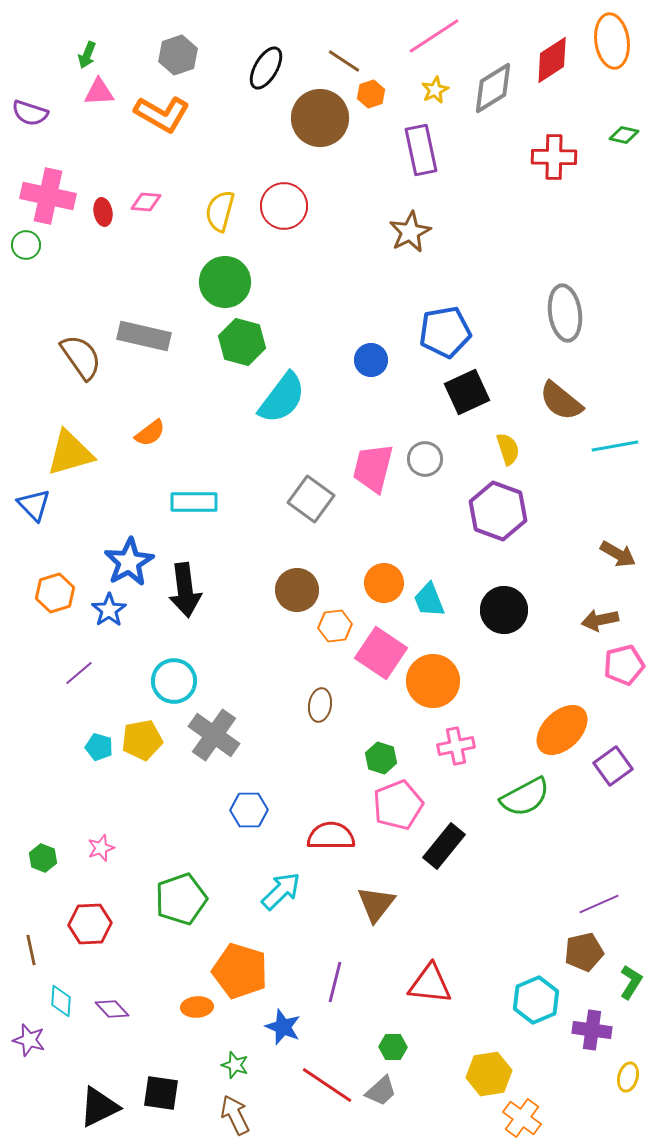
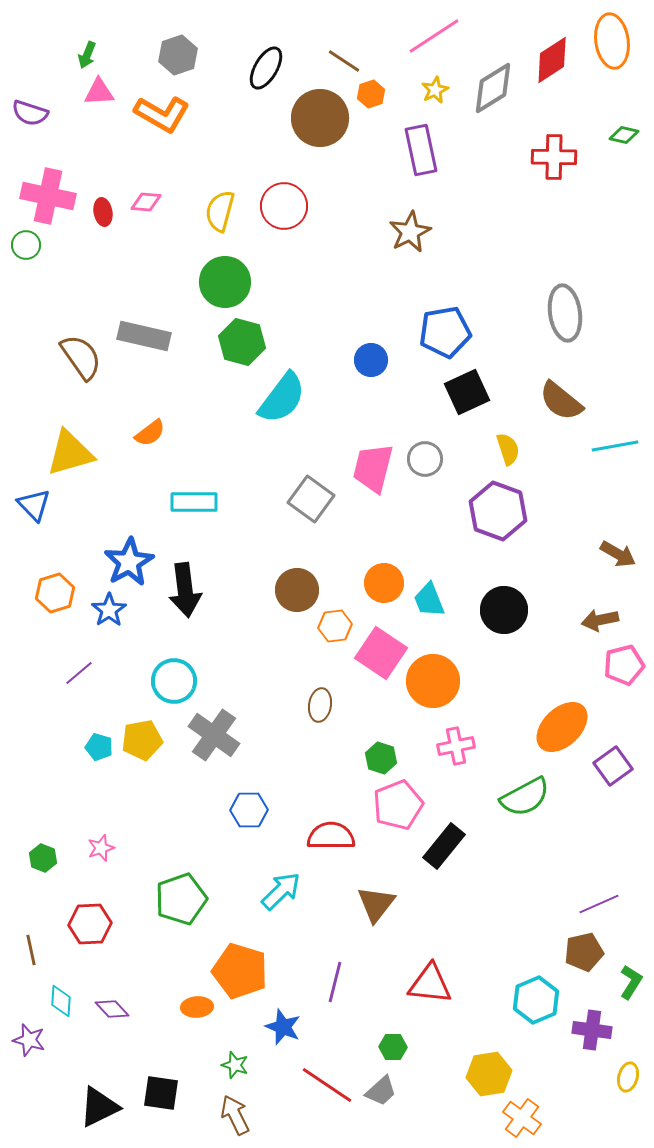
orange ellipse at (562, 730): moved 3 px up
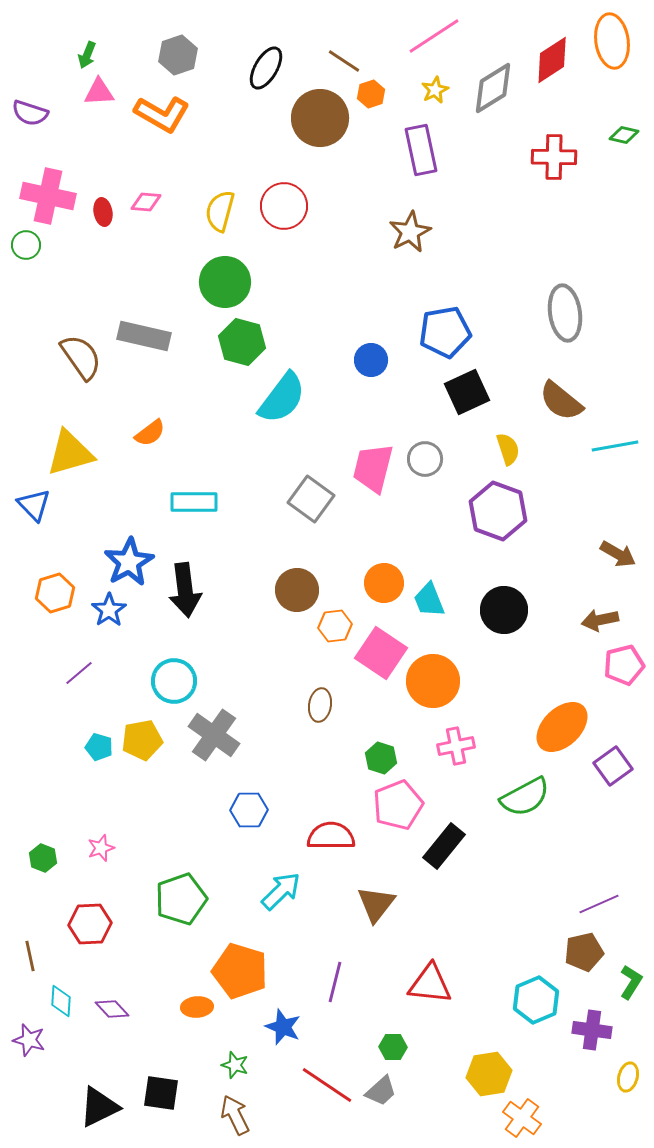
brown line at (31, 950): moved 1 px left, 6 px down
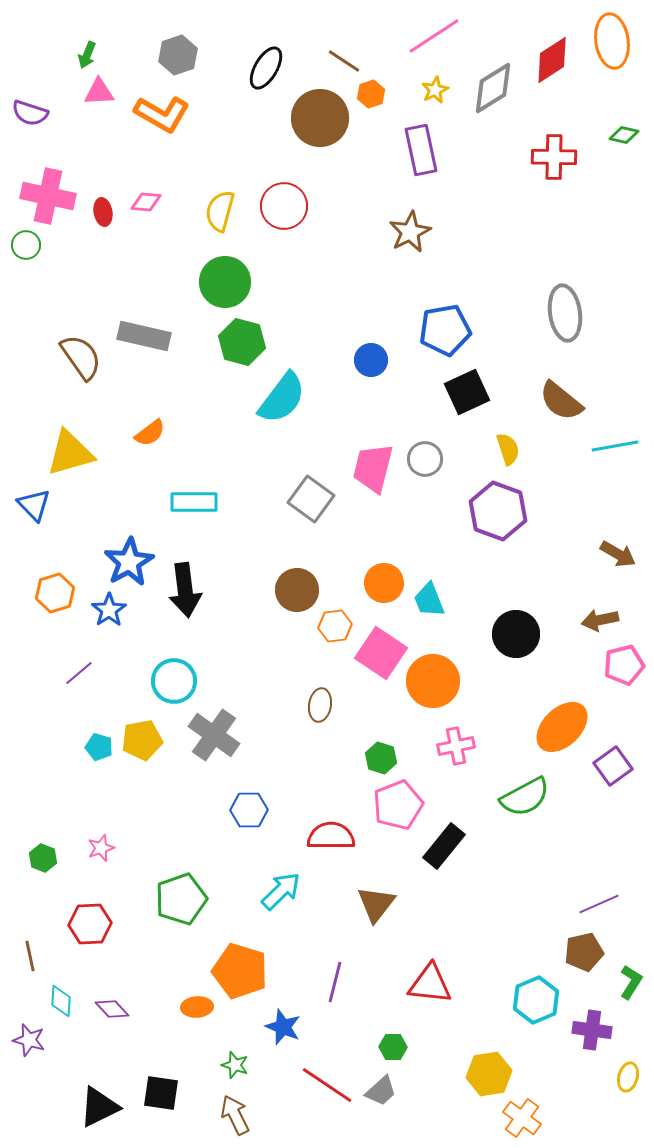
blue pentagon at (445, 332): moved 2 px up
black circle at (504, 610): moved 12 px right, 24 px down
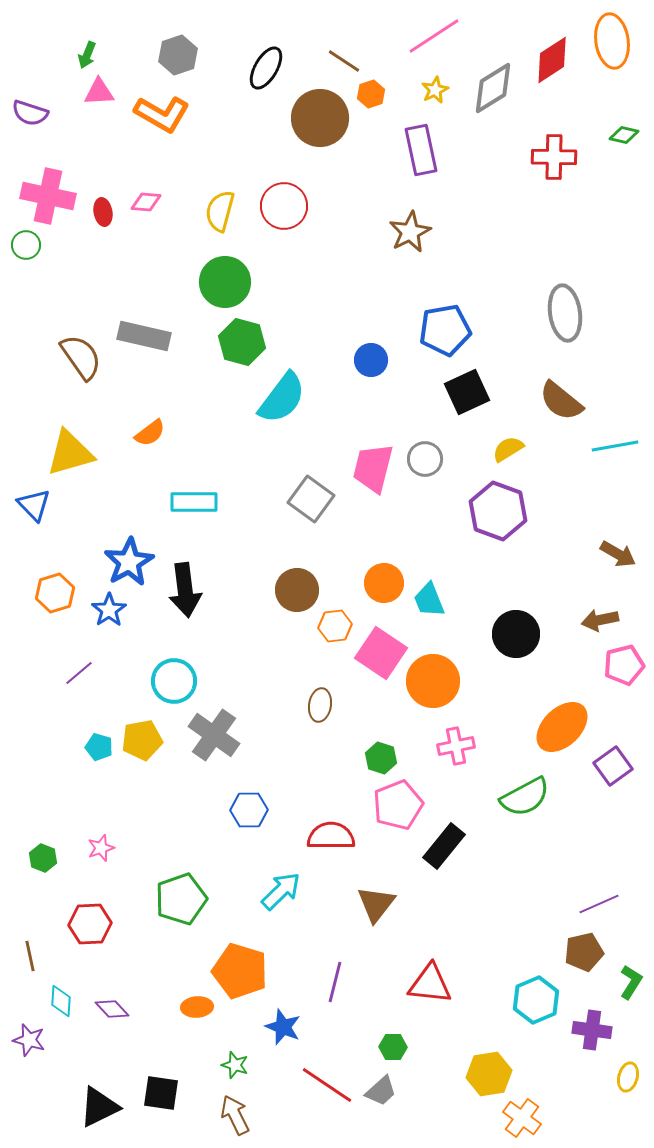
yellow semicircle at (508, 449): rotated 104 degrees counterclockwise
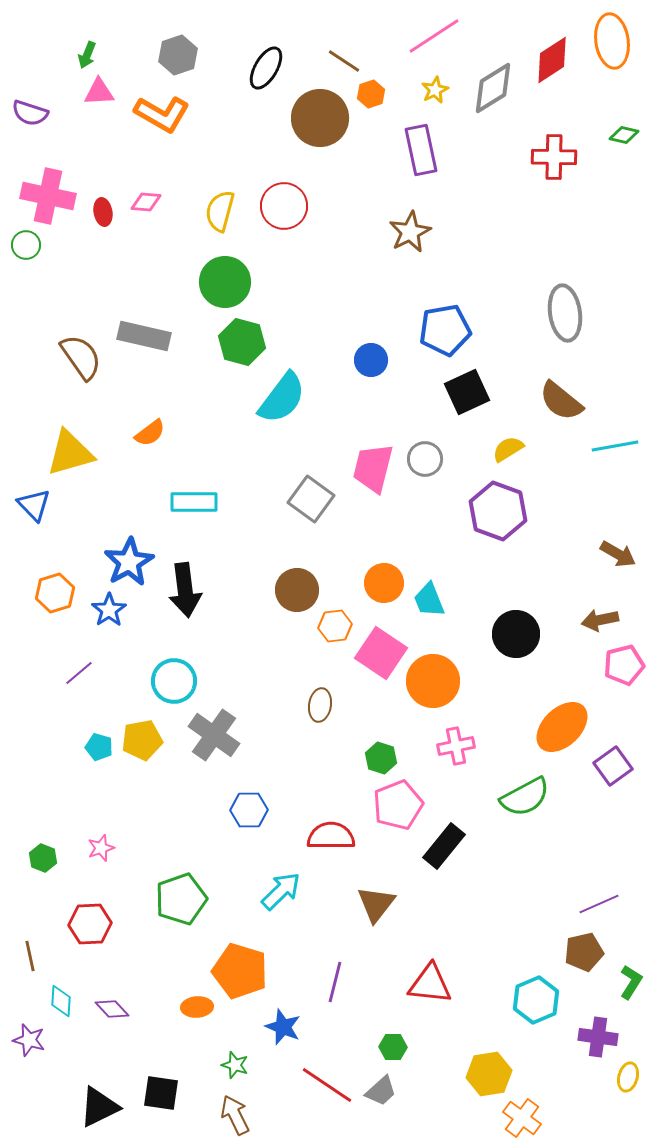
purple cross at (592, 1030): moved 6 px right, 7 px down
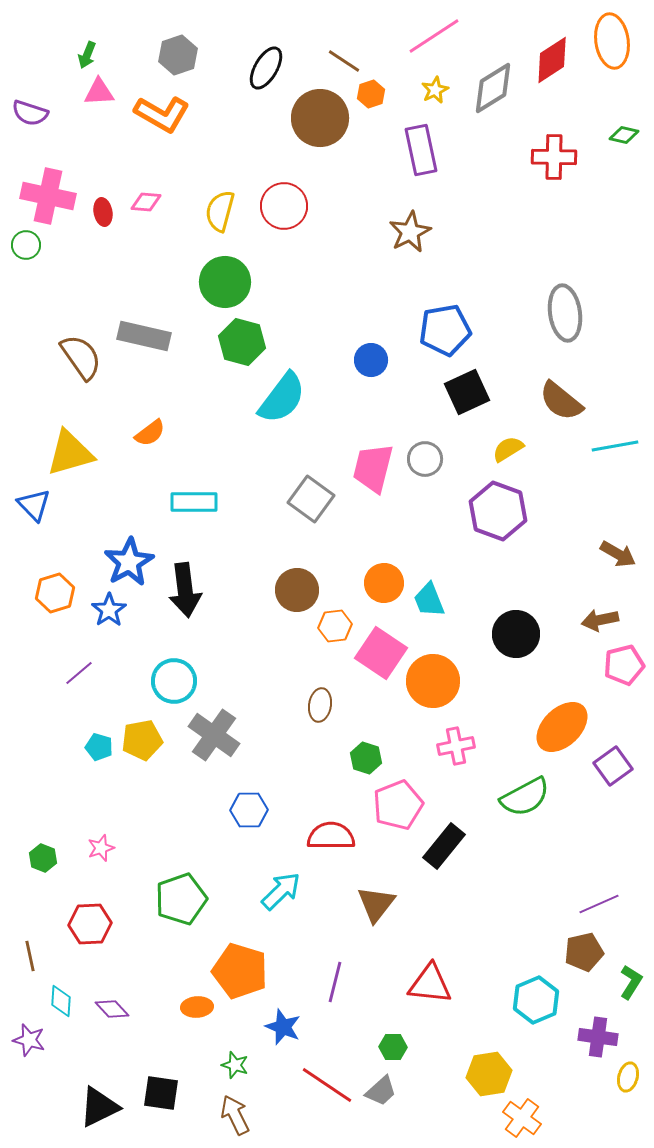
green hexagon at (381, 758): moved 15 px left
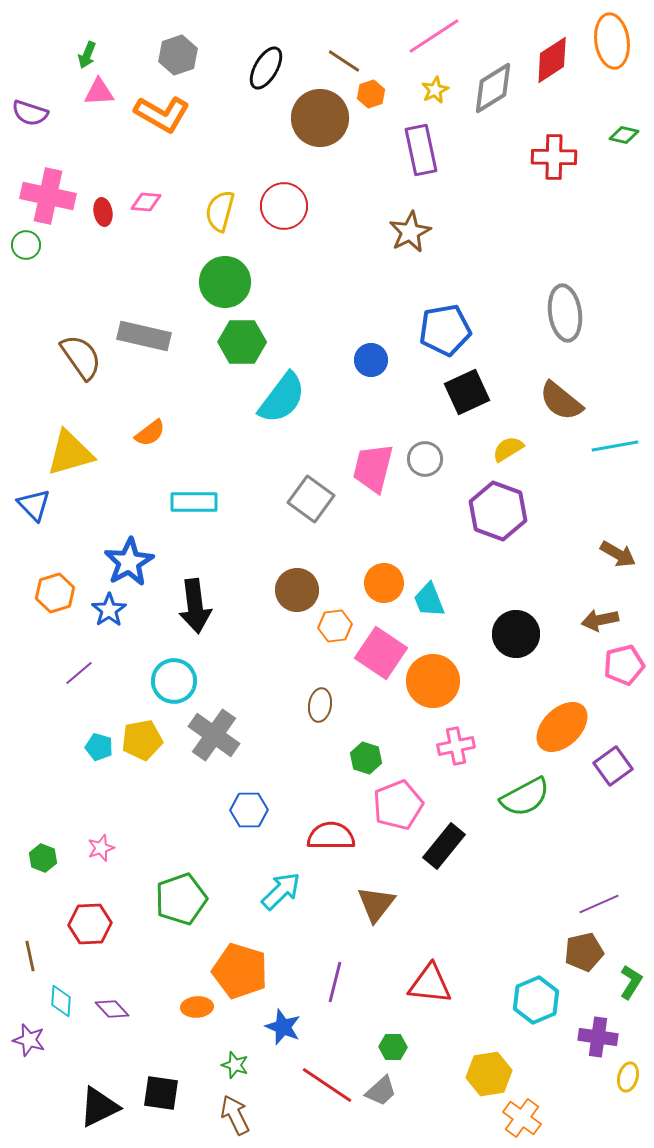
green hexagon at (242, 342): rotated 15 degrees counterclockwise
black arrow at (185, 590): moved 10 px right, 16 px down
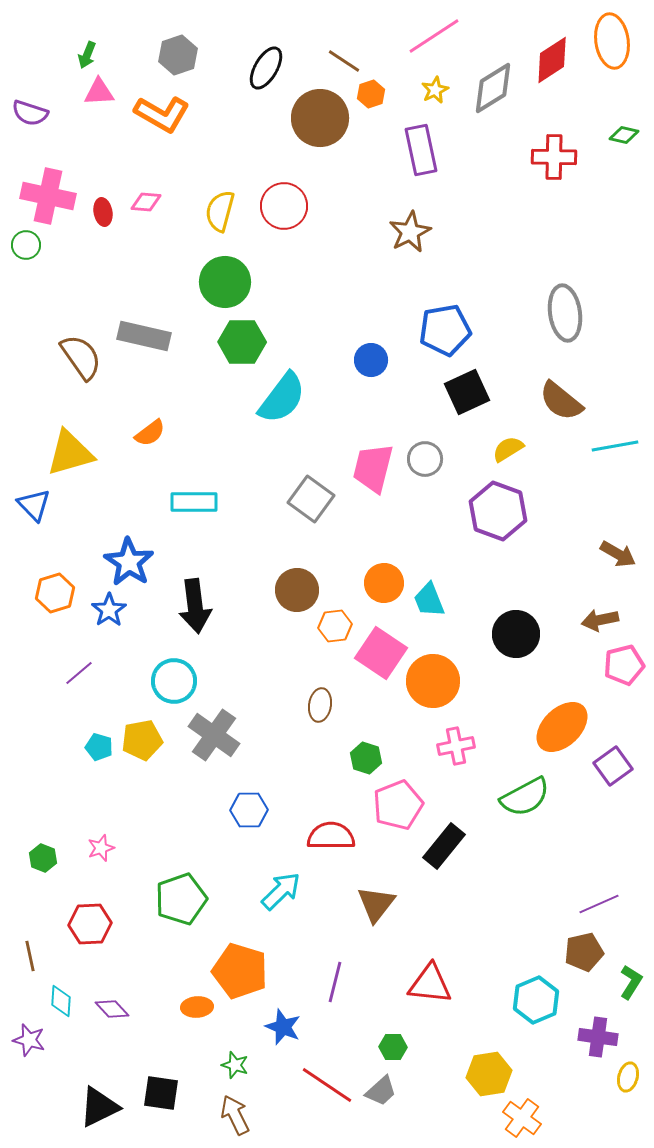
blue star at (129, 562): rotated 9 degrees counterclockwise
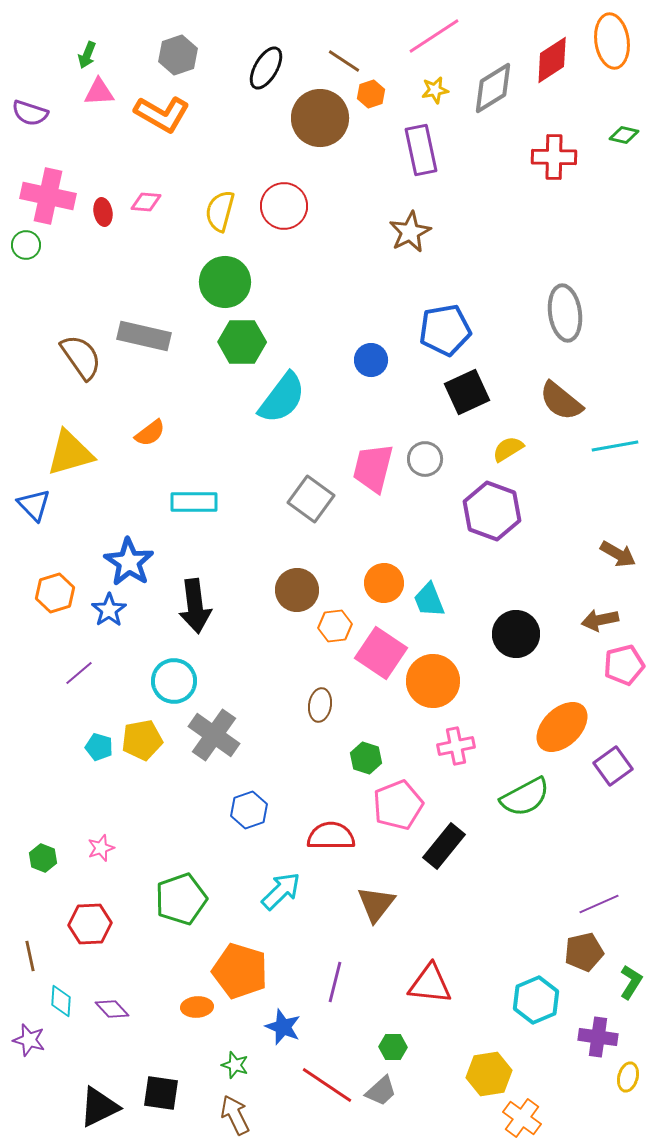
yellow star at (435, 90): rotated 16 degrees clockwise
purple hexagon at (498, 511): moved 6 px left
blue hexagon at (249, 810): rotated 18 degrees counterclockwise
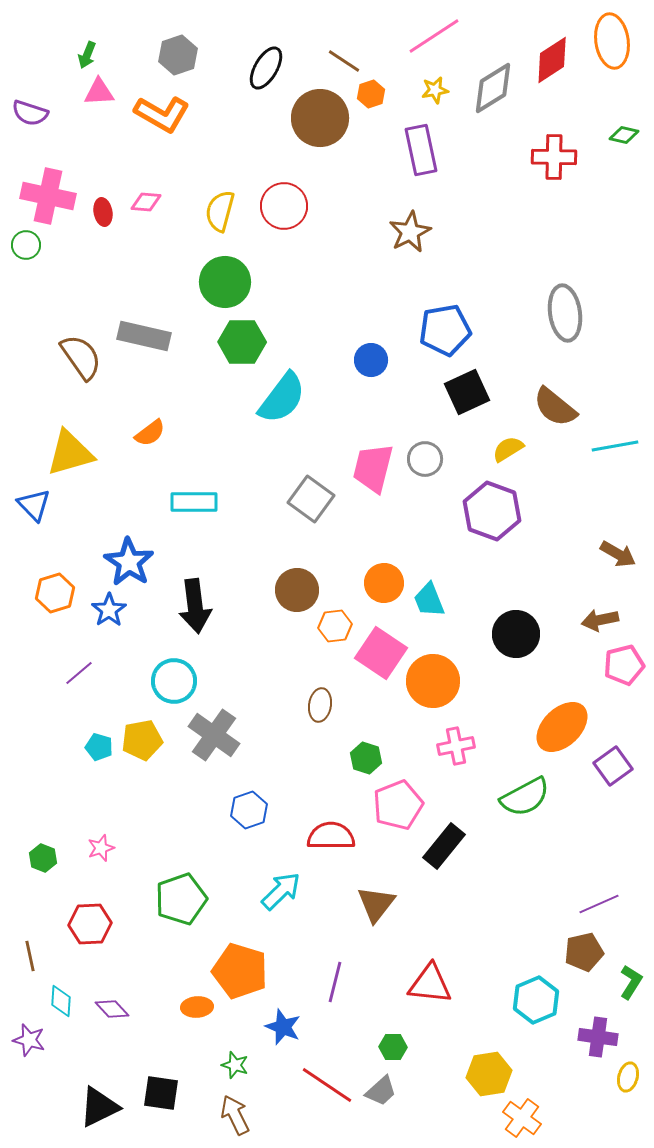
brown semicircle at (561, 401): moved 6 px left, 6 px down
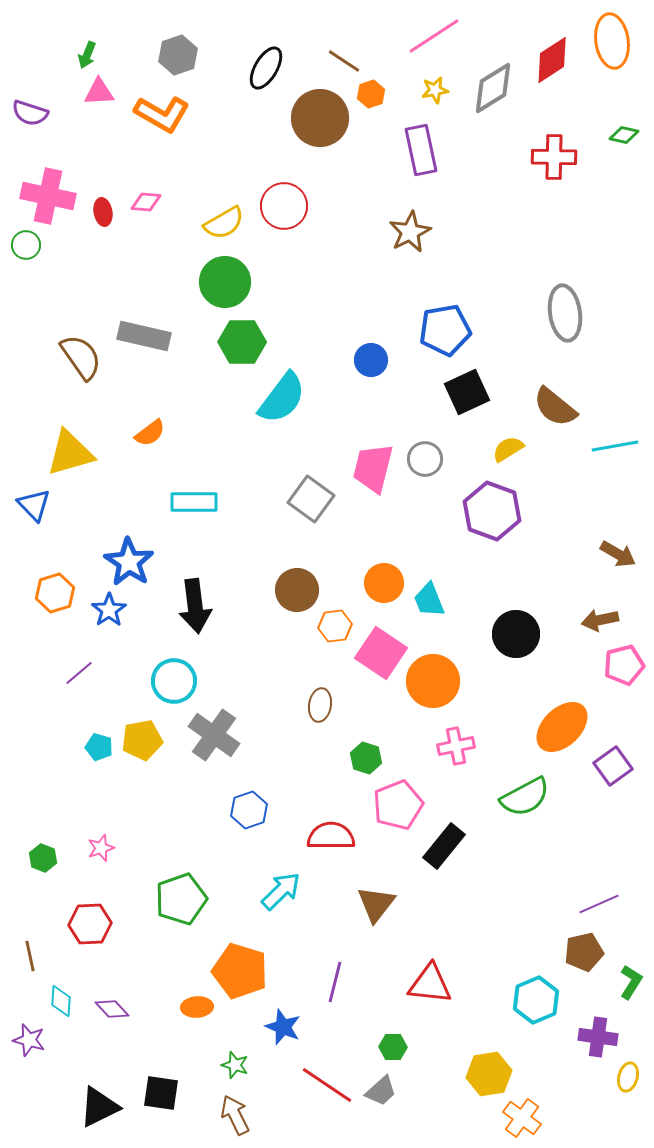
yellow semicircle at (220, 211): moved 4 px right, 12 px down; rotated 135 degrees counterclockwise
